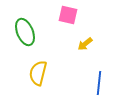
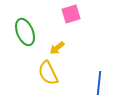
pink square: moved 3 px right, 1 px up; rotated 30 degrees counterclockwise
yellow arrow: moved 28 px left, 4 px down
yellow semicircle: moved 10 px right; rotated 40 degrees counterclockwise
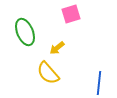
yellow semicircle: rotated 15 degrees counterclockwise
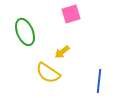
yellow arrow: moved 5 px right, 4 px down
yellow semicircle: rotated 15 degrees counterclockwise
blue line: moved 2 px up
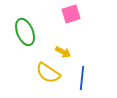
yellow arrow: moved 1 px right; rotated 112 degrees counterclockwise
blue line: moved 17 px left, 3 px up
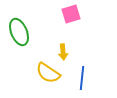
green ellipse: moved 6 px left
yellow arrow: rotated 56 degrees clockwise
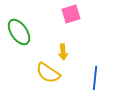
green ellipse: rotated 12 degrees counterclockwise
blue line: moved 13 px right
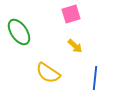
yellow arrow: moved 12 px right, 6 px up; rotated 42 degrees counterclockwise
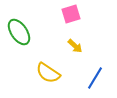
blue line: rotated 25 degrees clockwise
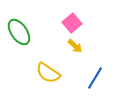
pink square: moved 1 px right, 9 px down; rotated 24 degrees counterclockwise
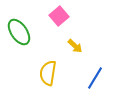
pink square: moved 13 px left, 7 px up
yellow semicircle: rotated 65 degrees clockwise
